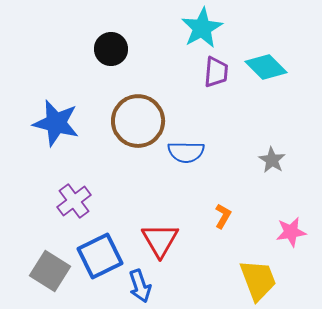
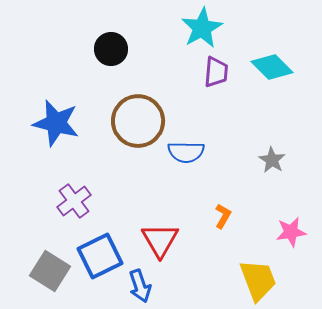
cyan diamond: moved 6 px right
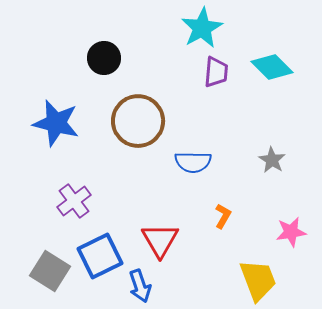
black circle: moved 7 px left, 9 px down
blue semicircle: moved 7 px right, 10 px down
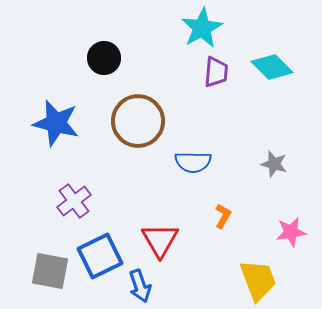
gray star: moved 2 px right, 4 px down; rotated 16 degrees counterclockwise
gray square: rotated 21 degrees counterclockwise
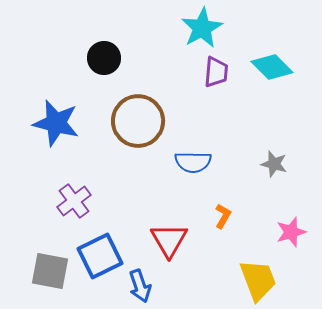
pink star: rotated 8 degrees counterclockwise
red triangle: moved 9 px right
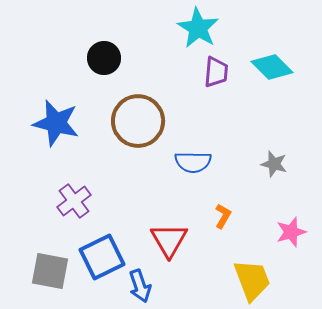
cyan star: moved 4 px left; rotated 12 degrees counterclockwise
blue square: moved 2 px right, 1 px down
yellow trapezoid: moved 6 px left
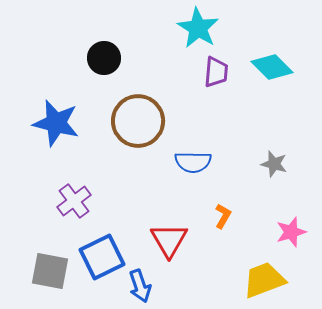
yellow trapezoid: moved 12 px right; rotated 90 degrees counterclockwise
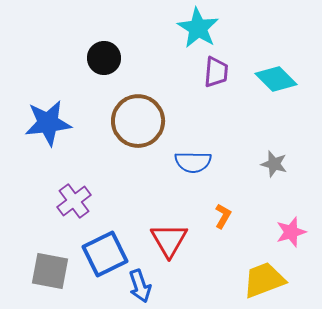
cyan diamond: moved 4 px right, 12 px down
blue star: moved 8 px left; rotated 21 degrees counterclockwise
blue square: moved 3 px right, 3 px up
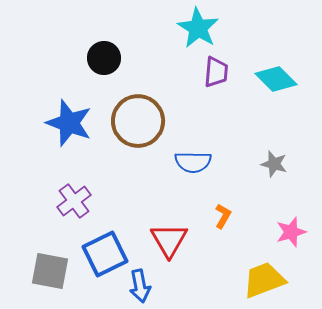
blue star: moved 21 px right; rotated 27 degrees clockwise
blue arrow: rotated 8 degrees clockwise
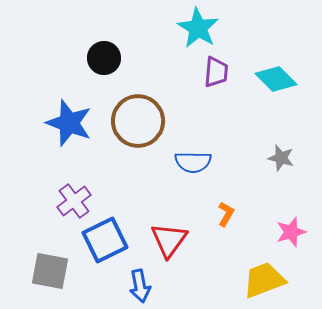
gray star: moved 7 px right, 6 px up
orange L-shape: moved 3 px right, 2 px up
red triangle: rotated 6 degrees clockwise
blue square: moved 14 px up
